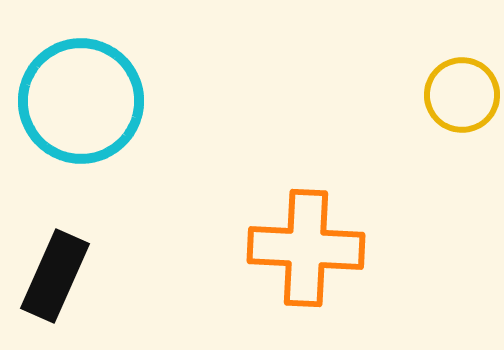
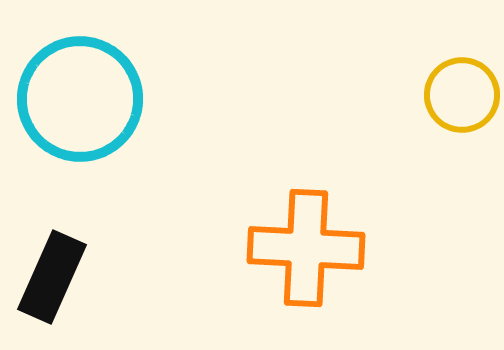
cyan circle: moved 1 px left, 2 px up
black rectangle: moved 3 px left, 1 px down
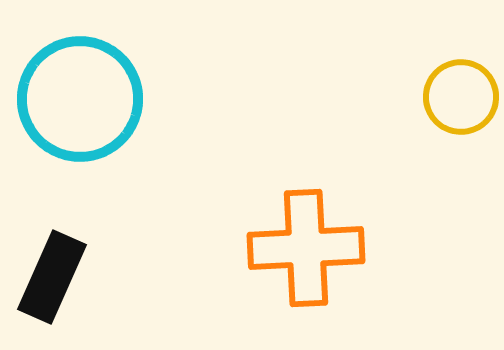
yellow circle: moved 1 px left, 2 px down
orange cross: rotated 6 degrees counterclockwise
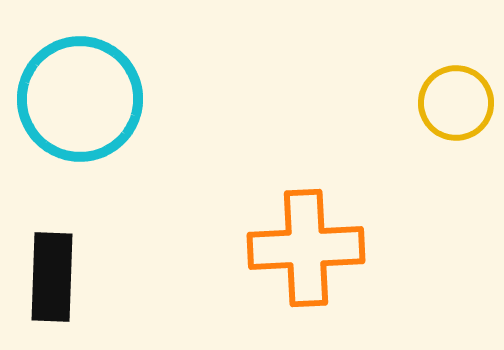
yellow circle: moved 5 px left, 6 px down
black rectangle: rotated 22 degrees counterclockwise
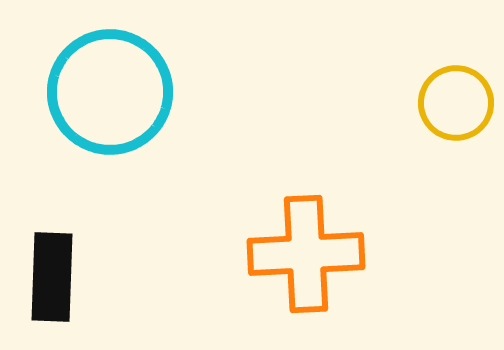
cyan circle: moved 30 px right, 7 px up
orange cross: moved 6 px down
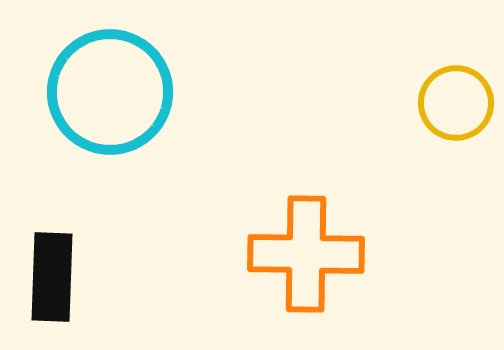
orange cross: rotated 4 degrees clockwise
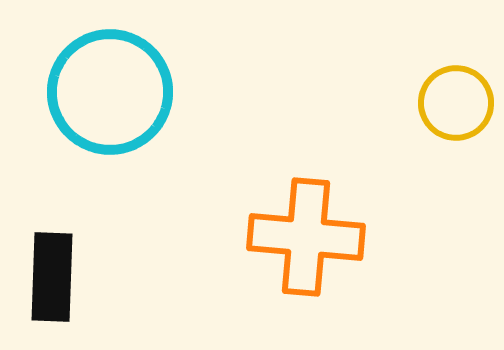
orange cross: moved 17 px up; rotated 4 degrees clockwise
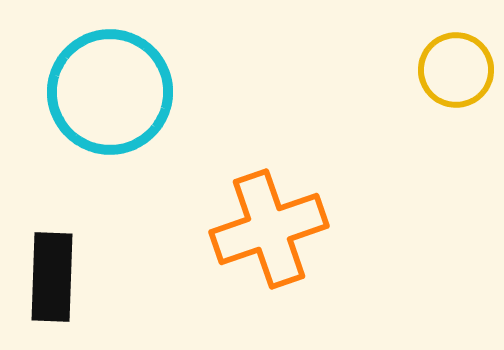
yellow circle: moved 33 px up
orange cross: moved 37 px left, 8 px up; rotated 24 degrees counterclockwise
